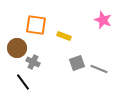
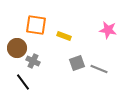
pink star: moved 5 px right, 10 px down; rotated 12 degrees counterclockwise
gray cross: moved 1 px up
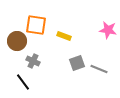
brown circle: moved 7 px up
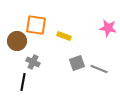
pink star: moved 2 px up
gray cross: moved 1 px down
black line: rotated 48 degrees clockwise
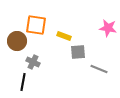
gray square: moved 1 px right, 11 px up; rotated 14 degrees clockwise
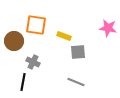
brown circle: moved 3 px left
gray line: moved 23 px left, 13 px down
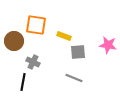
pink star: moved 17 px down
gray line: moved 2 px left, 4 px up
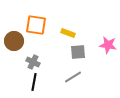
yellow rectangle: moved 4 px right, 3 px up
gray line: moved 1 px left, 1 px up; rotated 54 degrees counterclockwise
black line: moved 11 px right
